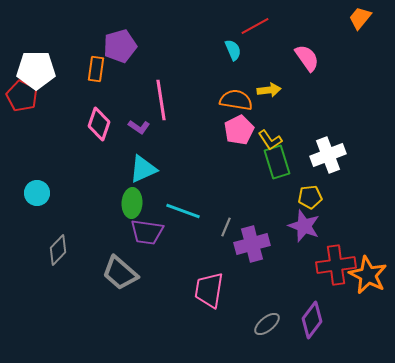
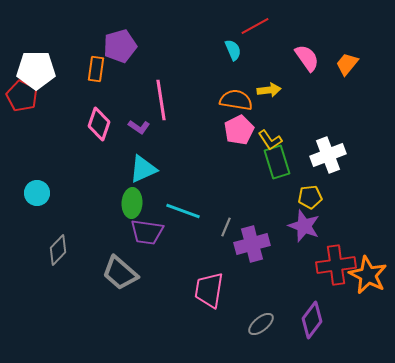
orange trapezoid: moved 13 px left, 46 px down
gray ellipse: moved 6 px left
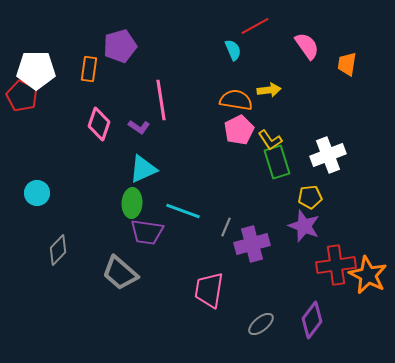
pink semicircle: moved 12 px up
orange trapezoid: rotated 30 degrees counterclockwise
orange rectangle: moved 7 px left
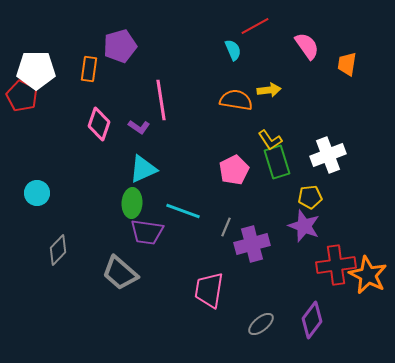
pink pentagon: moved 5 px left, 40 px down
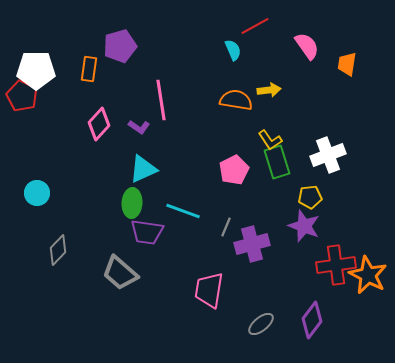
pink diamond: rotated 24 degrees clockwise
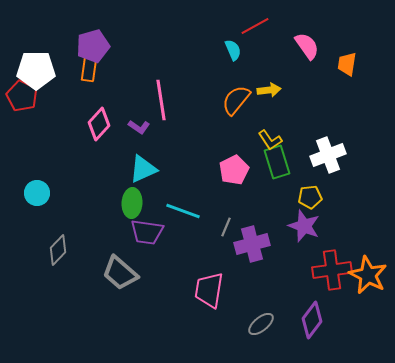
purple pentagon: moved 27 px left
orange semicircle: rotated 60 degrees counterclockwise
red cross: moved 4 px left, 5 px down
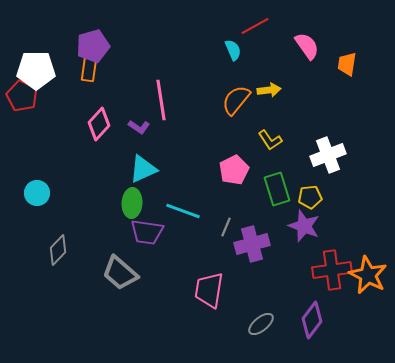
green rectangle: moved 27 px down
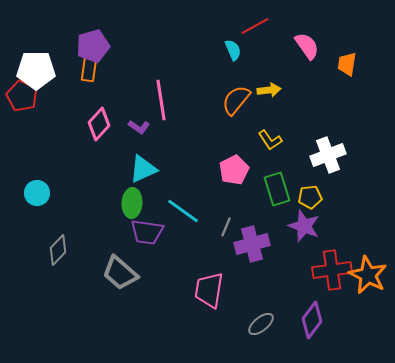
cyan line: rotated 16 degrees clockwise
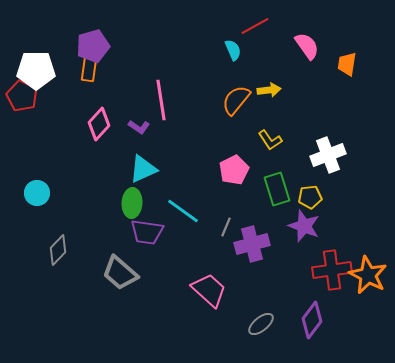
pink trapezoid: rotated 123 degrees clockwise
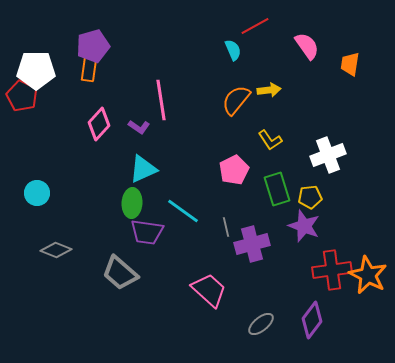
orange trapezoid: moved 3 px right
gray line: rotated 36 degrees counterclockwise
gray diamond: moved 2 px left; rotated 68 degrees clockwise
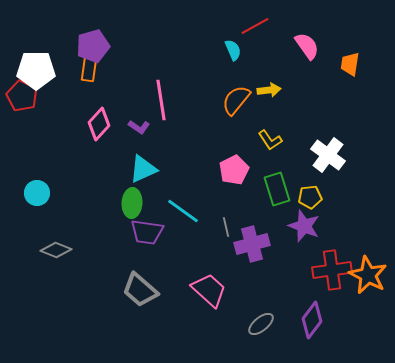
white cross: rotated 32 degrees counterclockwise
gray trapezoid: moved 20 px right, 17 px down
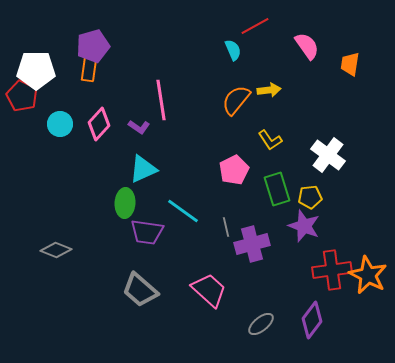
cyan circle: moved 23 px right, 69 px up
green ellipse: moved 7 px left
